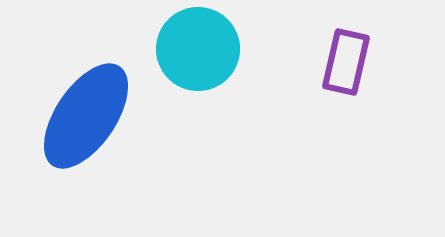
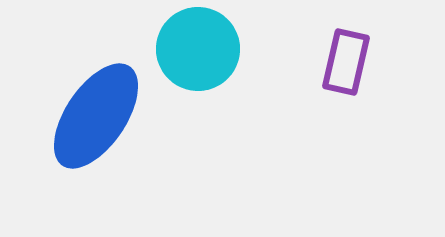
blue ellipse: moved 10 px right
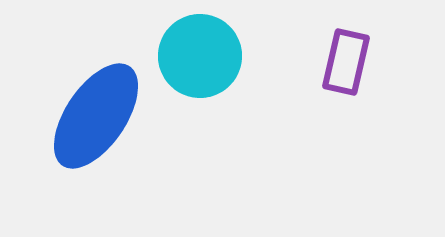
cyan circle: moved 2 px right, 7 px down
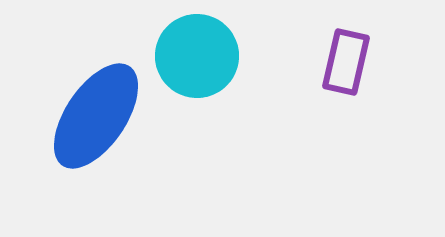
cyan circle: moved 3 px left
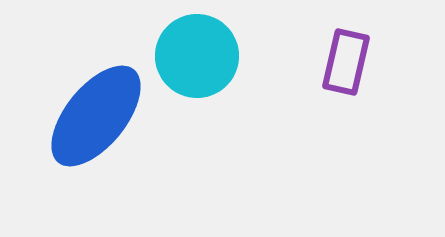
blue ellipse: rotated 5 degrees clockwise
